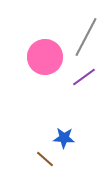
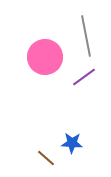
gray line: moved 1 px up; rotated 39 degrees counterclockwise
blue star: moved 8 px right, 5 px down
brown line: moved 1 px right, 1 px up
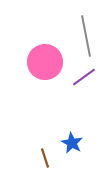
pink circle: moved 5 px down
blue star: rotated 25 degrees clockwise
brown line: moved 1 px left; rotated 30 degrees clockwise
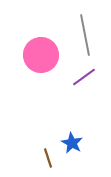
gray line: moved 1 px left, 1 px up
pink circle: moved 4 px left, 7 px up
brown line: moved 3 px right
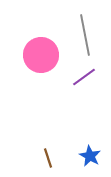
blue star: moved 18 px right, 13 px down
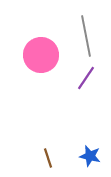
gray line: moved 1 px right, 1 px down
purple line: moved 2 px right, 1 px down; rotated 20 degrees counterclockwise
blue star: rotated 15 degrees counterclockwise
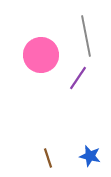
purple line: moved 8 px left
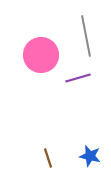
purple line: rotated 40 degrees clockwise
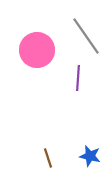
gray line: rotated 24 degrees counterclockwise
pink circle: moved 4 px left, 5 px up
purple line: rotated 70 degrees counterclockwise
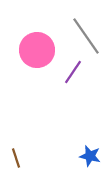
purple line: moved 5 px left, 6 px up; rotated 30 degrees clockwise
brown line: moved 32 px left
